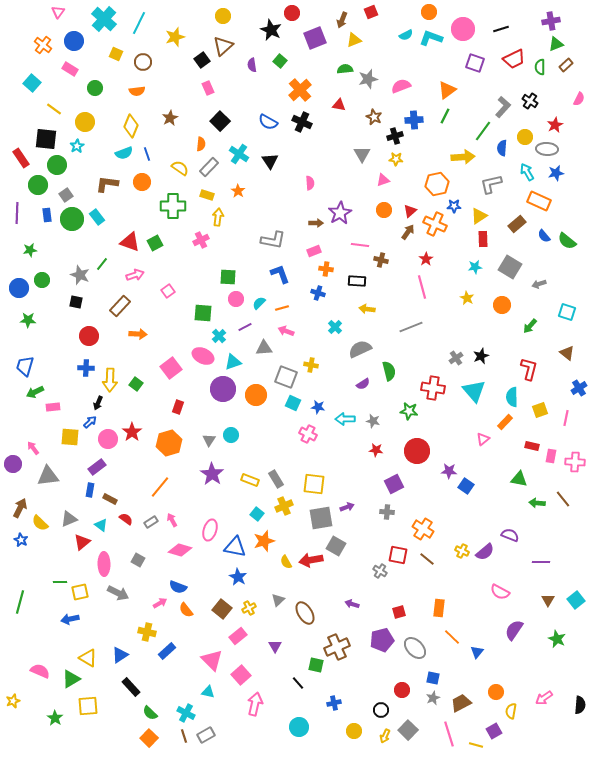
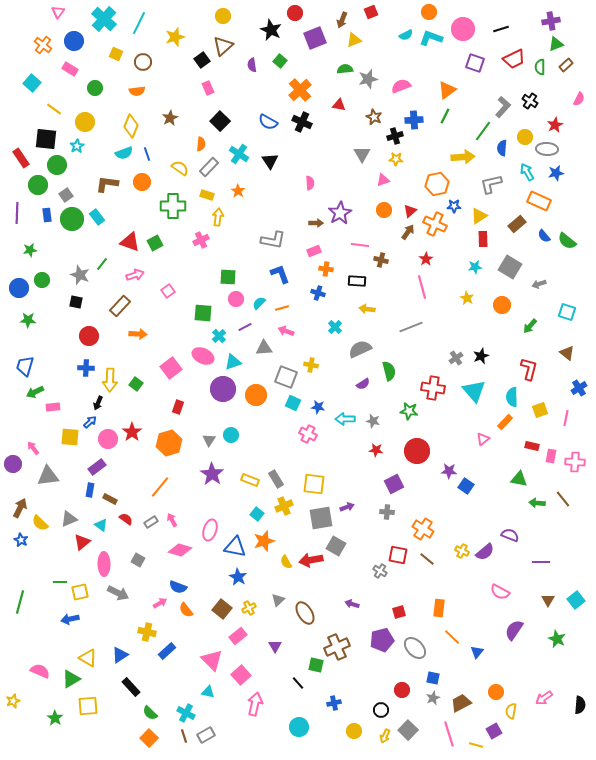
red circle at (292, 13): moved 3 px right
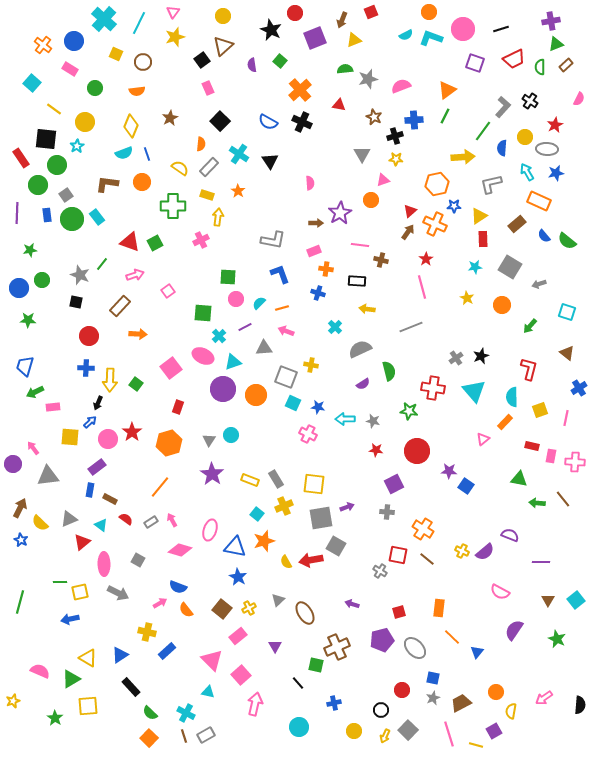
pink triangle at (58, 12): moved 115 px right
orange circle at (384, 210): moved 13 px left, 10 px up
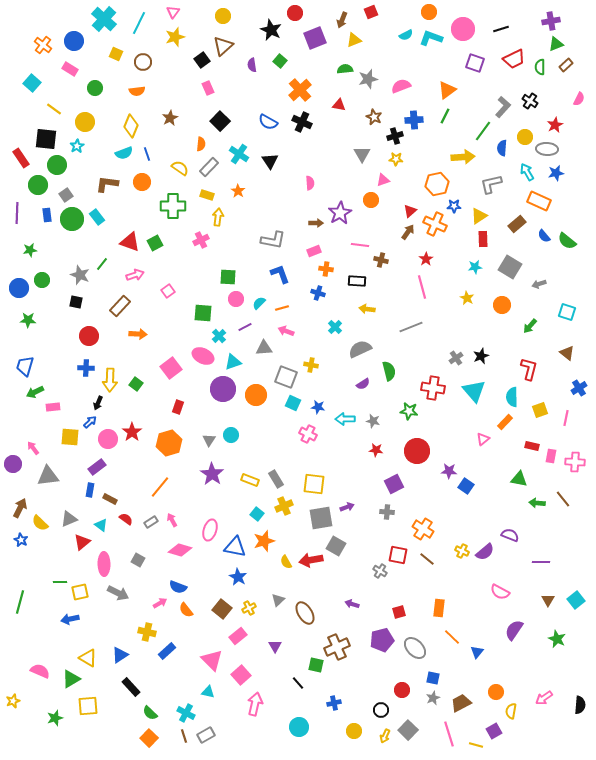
green star at (55, 718): rotated 21 degrees clockwise
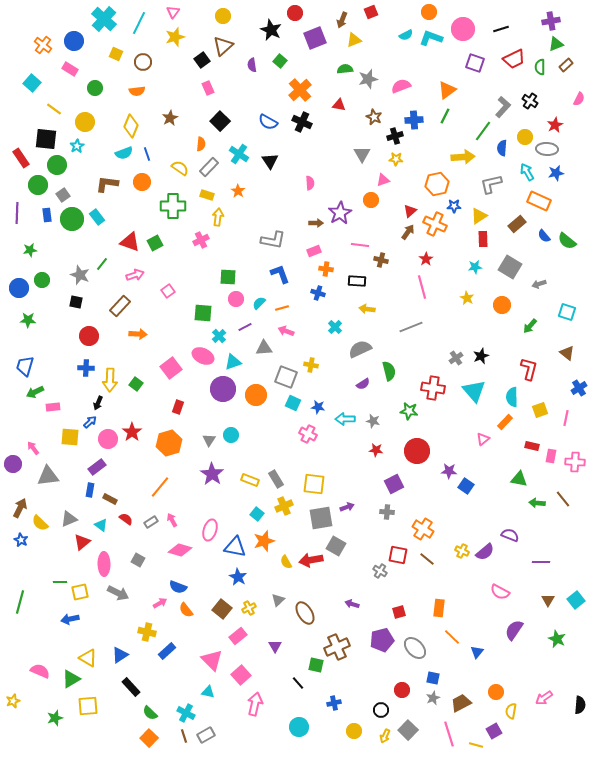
gray square at (66, 195): moved 3 px left
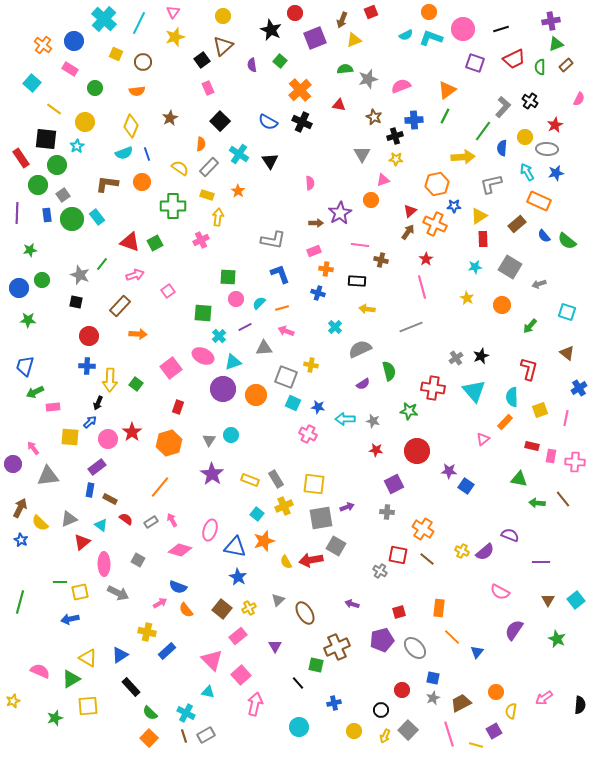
blue cross at (86, 368): moved 1 px right, 2 px up
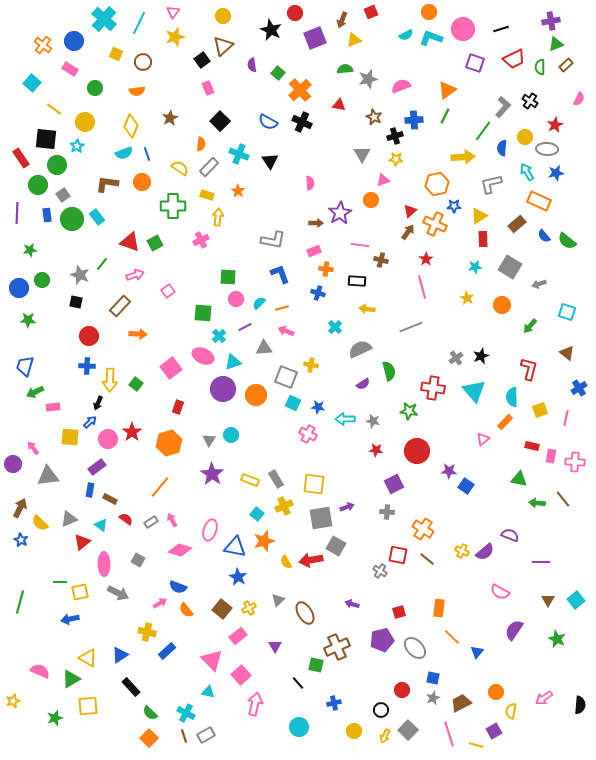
green square at (280, 61): moved 2 px left, 12 px down
cyan cross at (239, 154): rotated 12 degrees counterclockwise
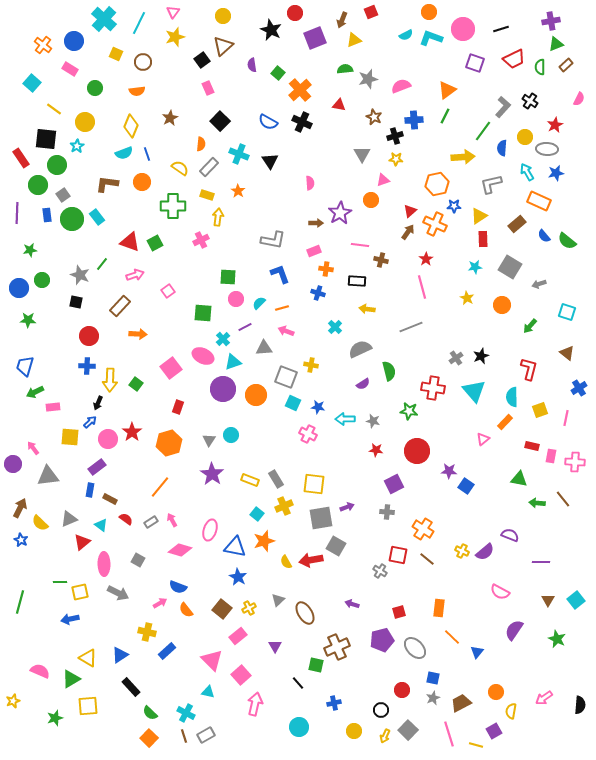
cyan cross at (219, 336): moved 4 px right, 3 px down
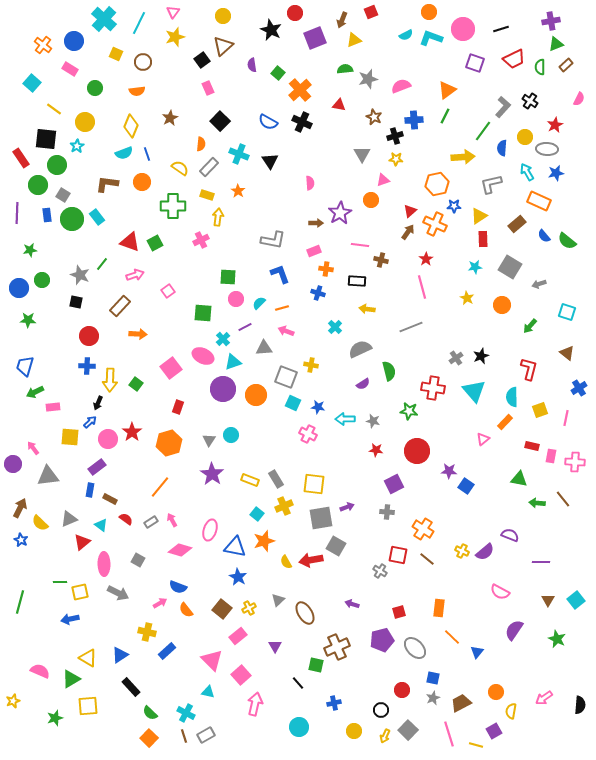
gray square at (63, 195): rotated 24 degrees counterclockwise
